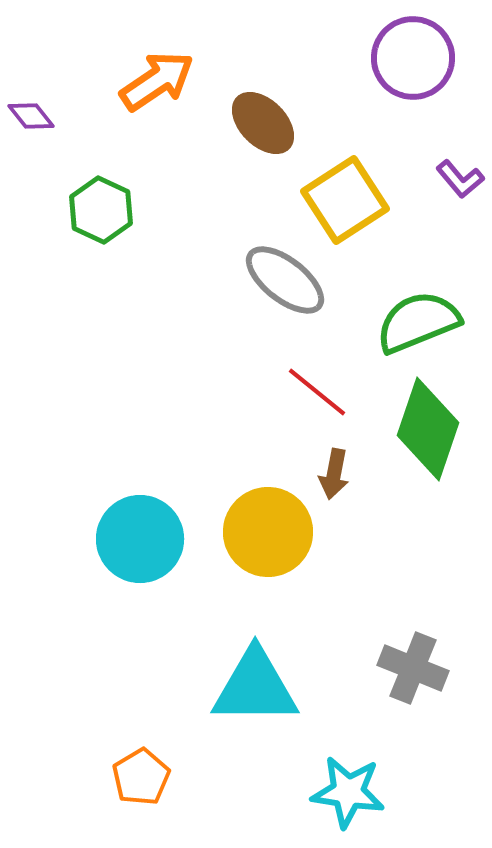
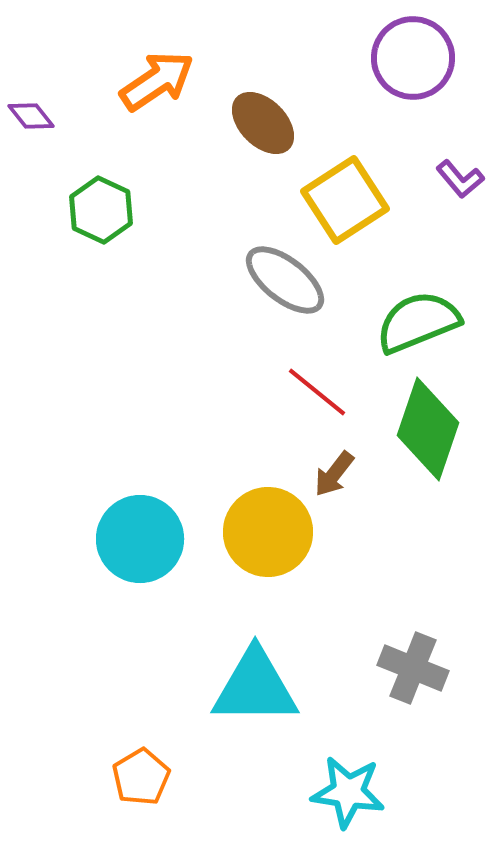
brown arrow: rotated 27 degrees clockwise
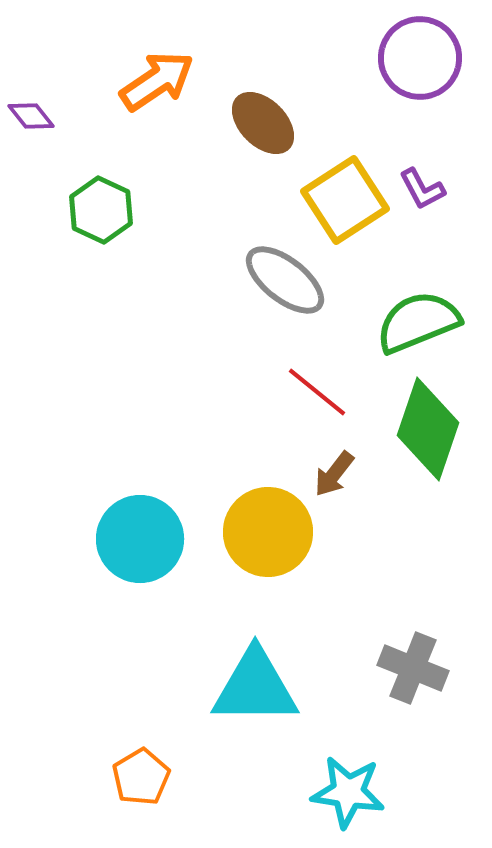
purple circle: moved 7 px right
purple L-shape: moved 38 px left, 10 px down; rotated 12 degrees clockwise
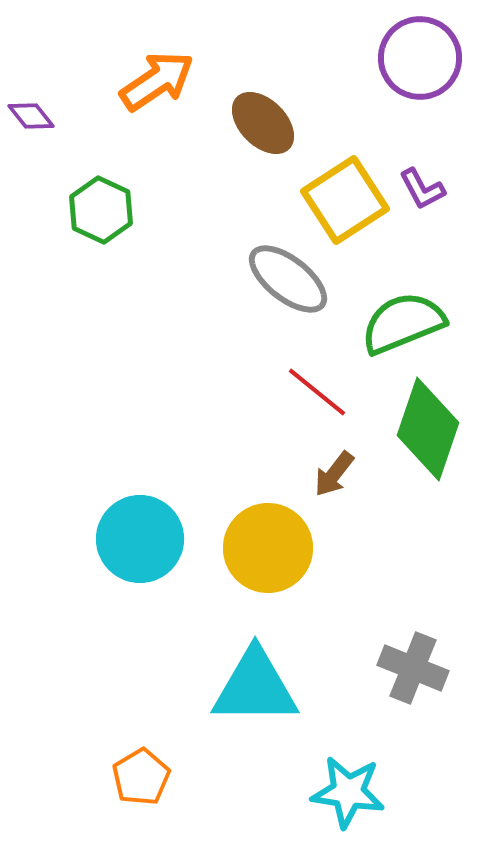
gray ellipse: moved 3 px right, 1 px up
green semicircle: moved 15 px left, 1 px down
yellow circle: moved 16 px down
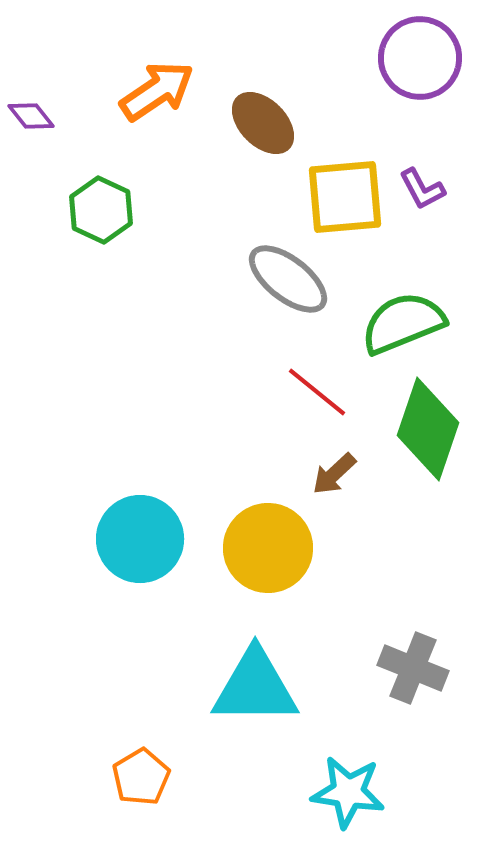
orange arrow: moved 10 px down
yellow square: moved 3 px up; rotated 28 degrees clockwise
brown arrow: rotated 9 degrees clockwise
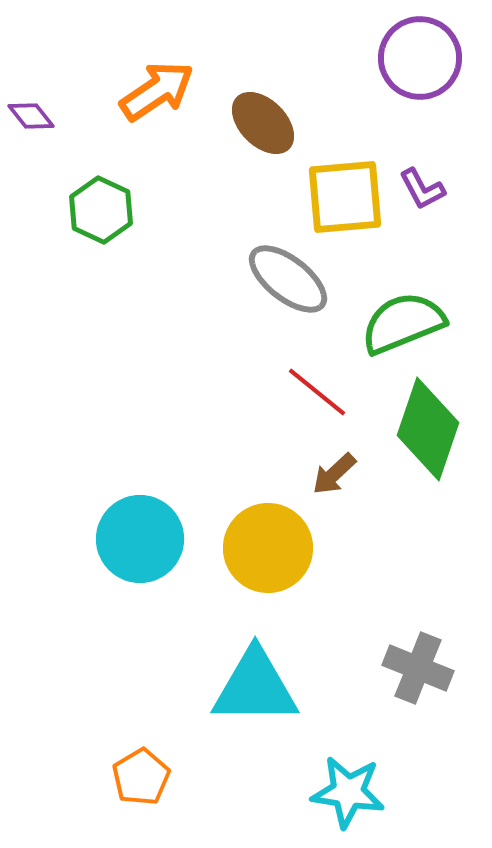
gray cross: moved 5 px right
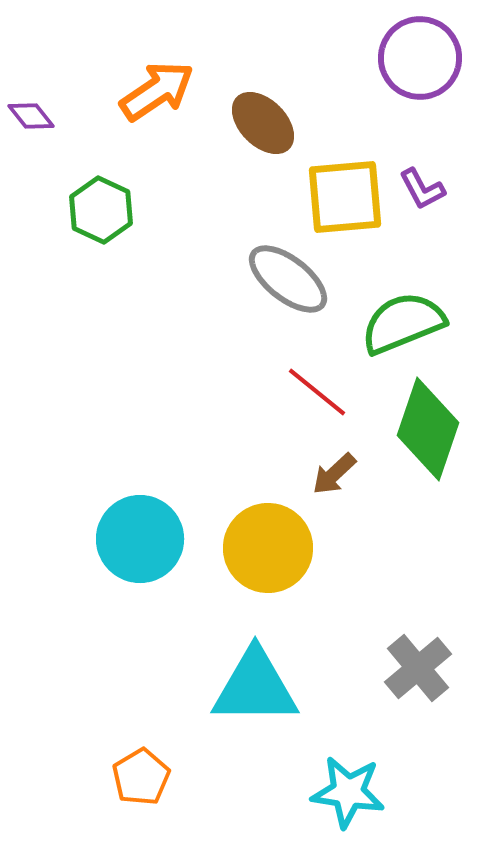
gray cross: rotated 28 degrees clockwise
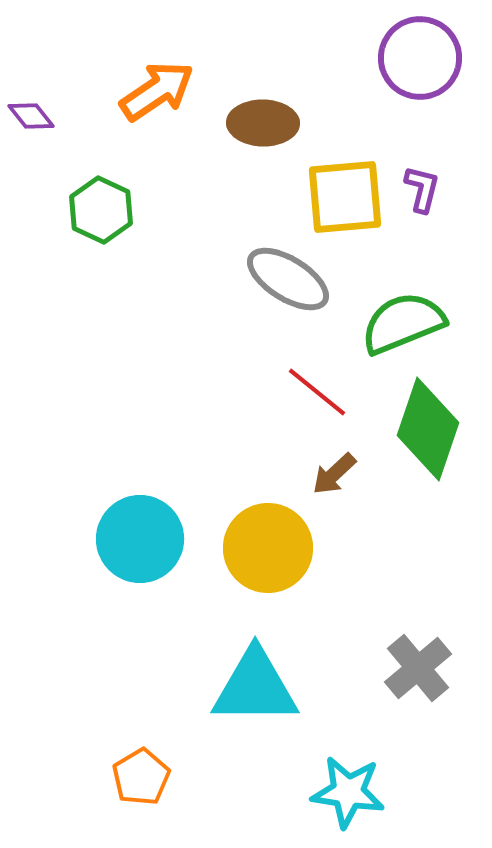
brown ellipse: rotated 44 degrees counterclockwise
purple L-shape: rotated 138 degrees counterclockwise
gray ellipse: rotated 6 degrees counterclockwise
